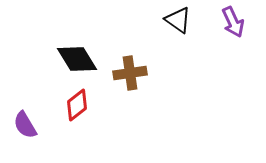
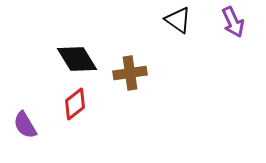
red diamond: moved 2 px left, 1 px up
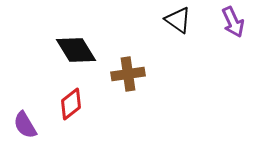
black diamond: moved 1 px left, 9 px up
brown cross: moved 2 px left, 1 px down
red diamond: moved 4 px left
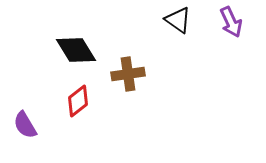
purple arrow: moved 2 px left
red diamond: moved 7 px right, 3 px up
